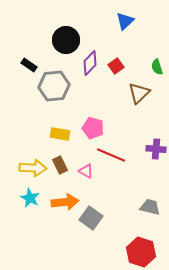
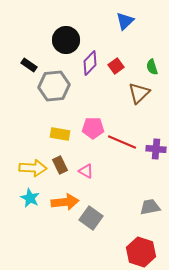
green semicircle: moved 5 px left
pink pentagon: rotated 15 degrees counterclockwise
red line: moved 11 px right, 13 px up
gray trapezoid: rotated 25 degrees counterclockwise
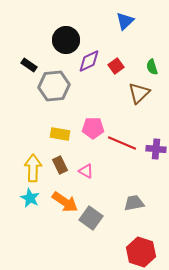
purple diamond: moved 1 px left, 2 px up; rotated 20 degrees clockwise
red line: moved 1 px down
yellow arrow: rotated 92 degrees counterclockwise
orange arrow: rotated 40 degrees clockwise
gray trapezoid: moved 16 px left, 4 px up
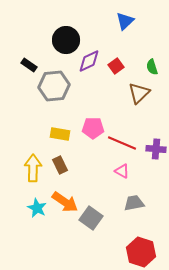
pink triangle: moved 36 px right
cyan star: moved 7 px right, 10 px down
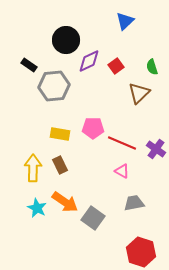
purple cross: rotated 30 degrees clockwise
gray square: moved 2 px right
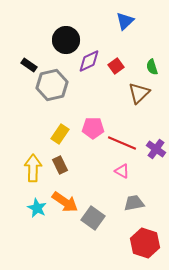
gray hexagon: moved 2 px left, 1 px up; rotated 8 degrees counterclockwise
yellow rectangle: rotated 66 degrees counterclockwise
red hexagon: moved 4 px right, 9 px up
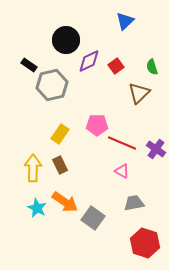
pink pentagon: moved 4 px right, 3 px up
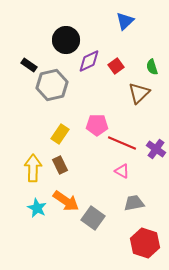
orange arrow: moved 1 px right, 1 px up
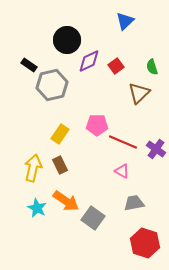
black circle: moved 1 px right
red line: moved 1 px right, 1 px up
yellow arrow: rotated 12 degrees clockwise
